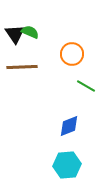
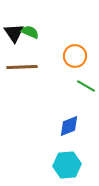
black triangle: moved 1 px left, 1 px up
orange circle: moved 3 px right, 2 px down
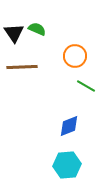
green semicircle: moved 7 px right, 3 px up
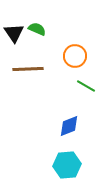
brown line: moved 6 px right, 2 px down
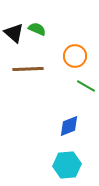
black triangle: rotated 15 degrees counterclockwise
